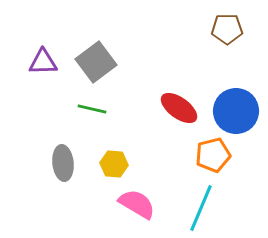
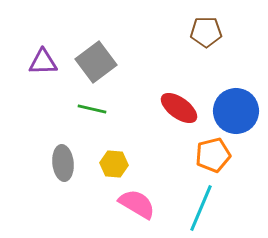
brown pentagon: moved 21 px left, 3 px down
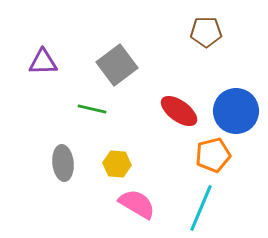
gray square: moved 21 px right, 3 px down
red ellipse: moved 3 px down
yellow hexagon: moved 3 px right
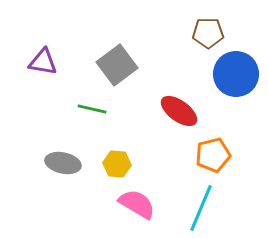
brown pentagon: moved 2 px right, 1 px down
purple triangle: rotated 12 degrees clockwise
blue circle: moved 37 px up
gray ellipse: rotated 72 degrees counterclockwise
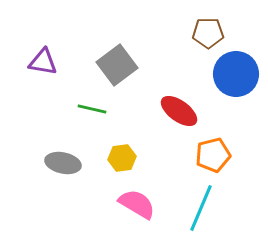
yellow hexagon: moved 5 px right, 6 px up; rotated 12 degrees counterclockwise
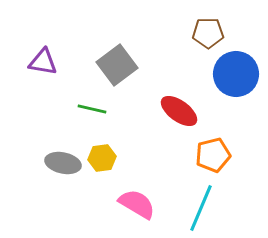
yellow hexagon: moved 20 px left
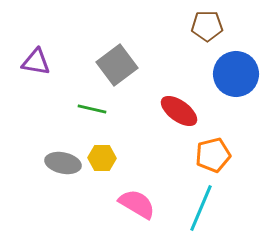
brown pentagon: moved 1 px left, 7 px up
purple triangle: moved 7 px left
yellow hexagon: rotated 8 degrees clockwise
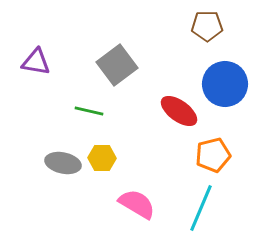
blue circle: moved 11 px left, 10 px down
green line: moved 3 px left, 2 px down
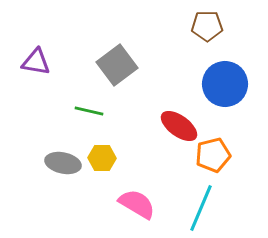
red ellipse: moved 15 px down
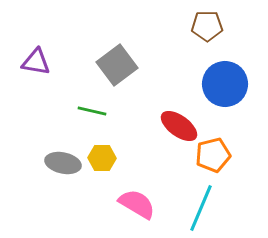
green line: moved 3 px right
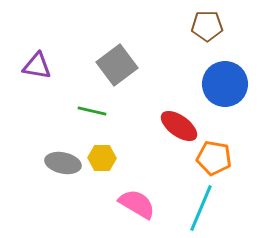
purple triangle: moved 1 px right, 4 px down
orange pentagon: moved 1 px right, 3 px down; rotated 24 degrees clockwise
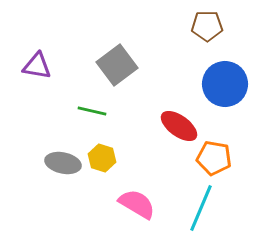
yellow hexagon: rotated 16 degrees clockwise
